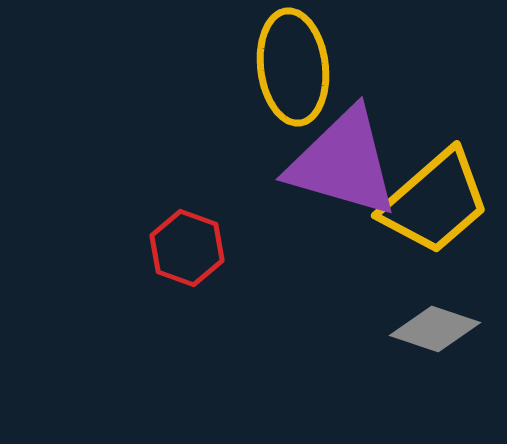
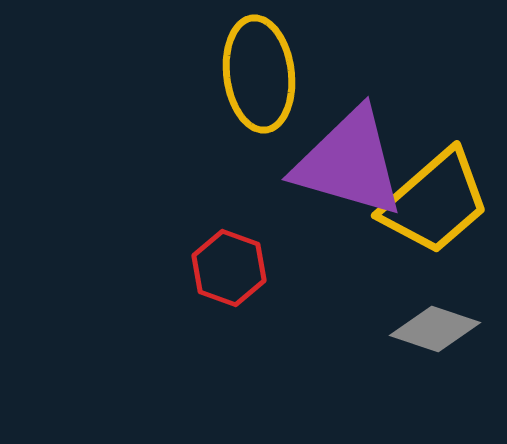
yellow ellipse: moved 34 px left, 7 px down
purple triangle: moved 6 px right
red hexagon: moved 42 px right, 20 px down
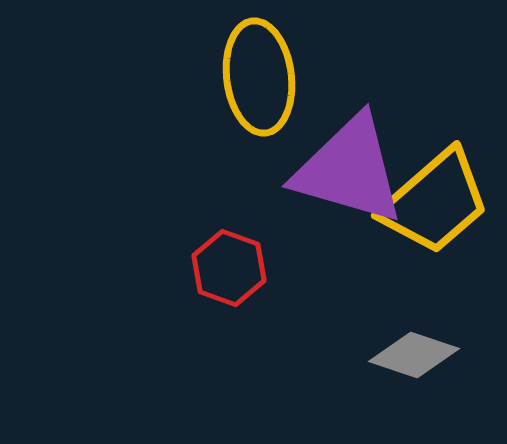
yellow ellipse: moved 3 px down
purple triangle: moved 7 px down
gray diamond: moved 21 px left, 26 px down
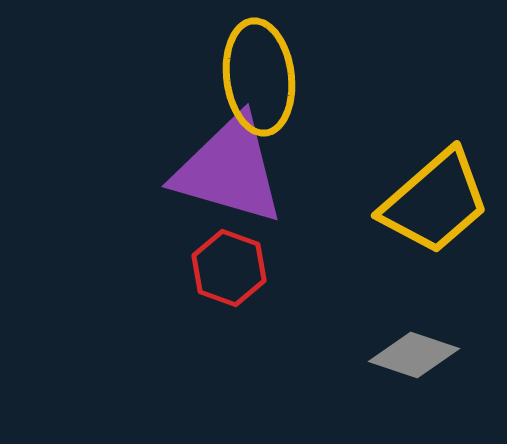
purple triangle: moved 120 px left
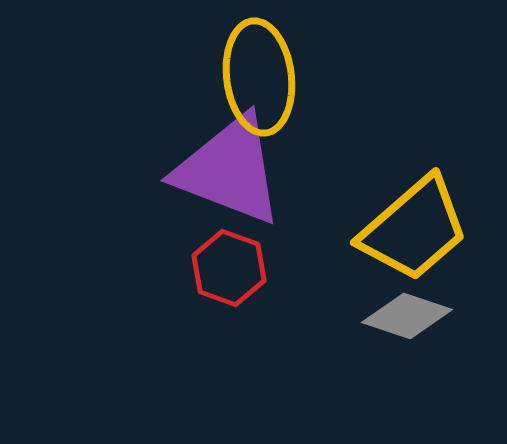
purple triangle: rotated 5 degrees clockwise
yellow trapezoid: moved 21 px left, 27 px down
gray diamond: moved 7 px left, 39 px up
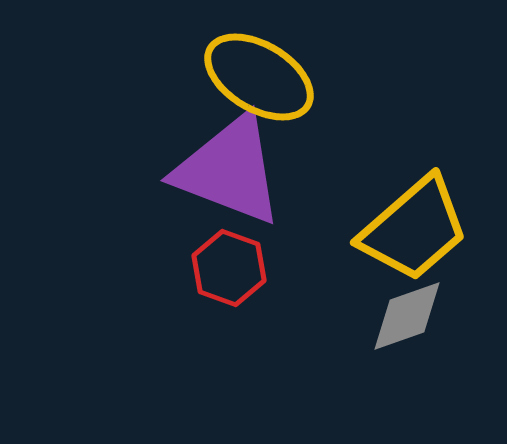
yellow ellipse: rotated 52 degrees counterclockwise
gray diamond: rotated 38 degrees counterclockwise
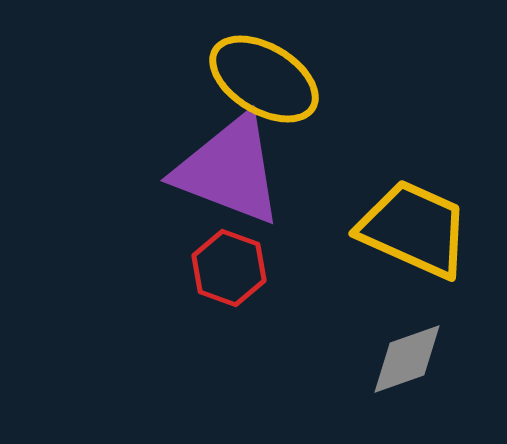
yellow ellipse: moved 5 px right, 2 px down
yellow trapezoid: rotated 115 degrees counterclockwise
gray diamond: moved 43 px down
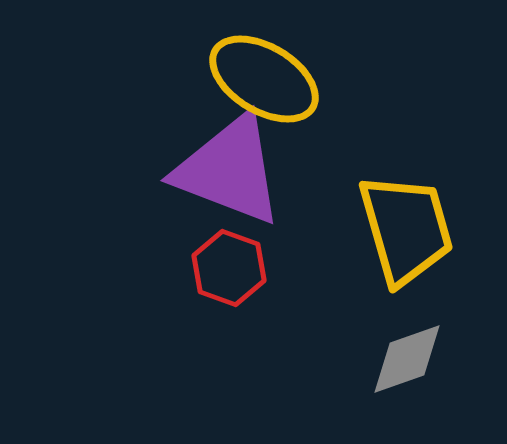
yellow trapezoid: moved 8 px left; rotated 50 degrees clockwise
